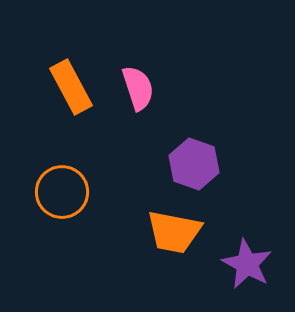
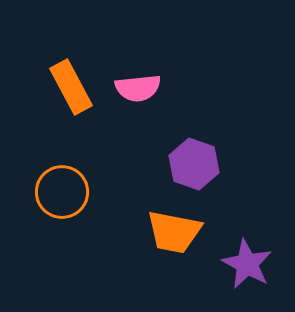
pink semicircle: rotated 102 degrees clockwise
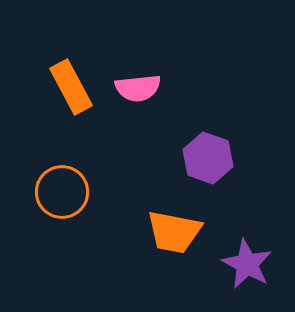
purple hexagon: moved 14 px right, 6 px up
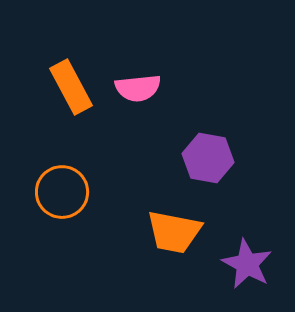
purple hexagon: rotated 9 degrees counterclockwise
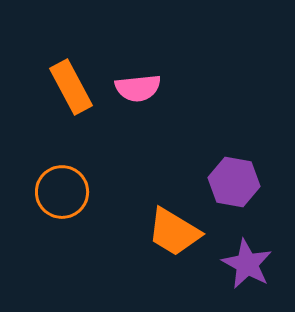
purple hexagon: moved 26 px right, 24 px down
orange trapezoid: rotated 20 degrees clockwise
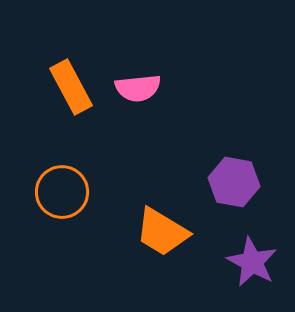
orange trapezoid: moved 12 px left
purple star: moved 5 px right, 2 px up
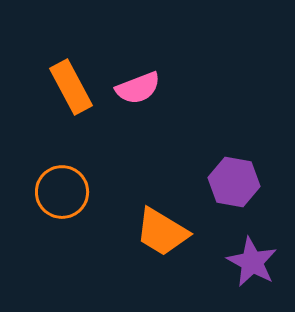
pink semicircle: rotated 15 degrees counterclockwise
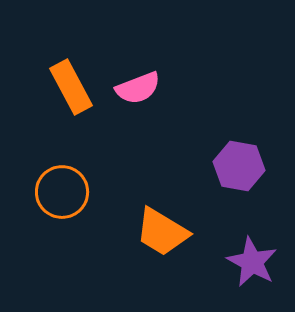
purple hexagon: moved 5 px right, 16 px up
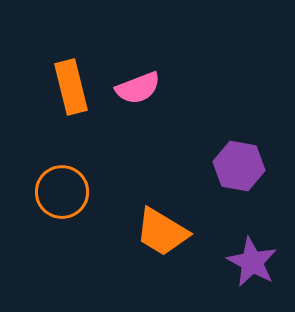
orange rectangle: rotated 14 degrees clockwise
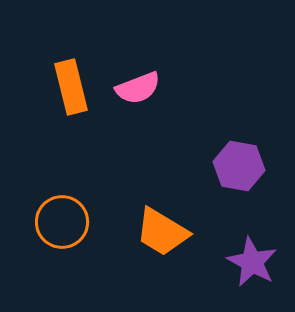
orange circle: moved 30 px down
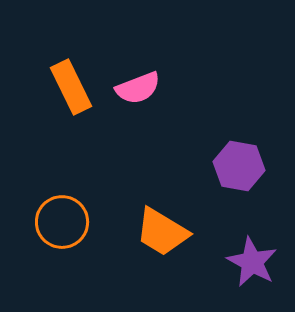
orange rectangle: rotated 12 degrees counterclockwise
